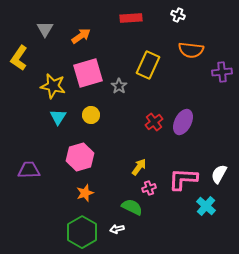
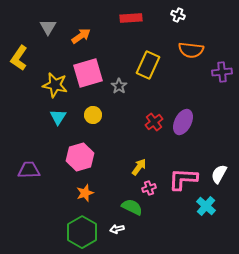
gray triangle: moved 3 px right, 2 px up
yellow star: moved 2 px right, 1 px up
yellow circle: moved 2 px right
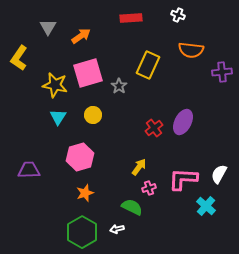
red cross: moved 6 px down
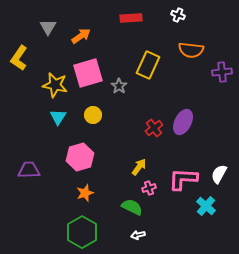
white arrow: moved 21 px right, 6 px down
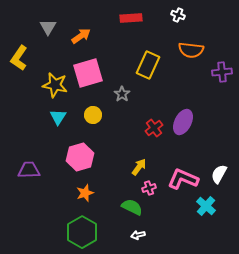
gray star: moved 3 px right, 8 px down
pink L-shape: rotated 20 degrees clockwise
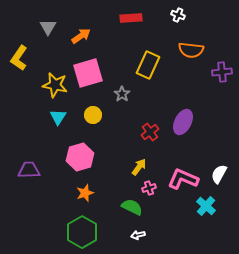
red cross: moved 4 px left, 4 px down
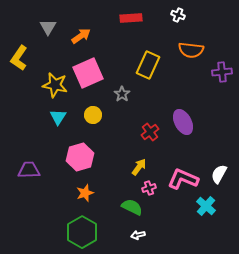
pink square: rotated 8 degrees counterclockwise
purple ellipse: rotated 55 degrees counterclockwise
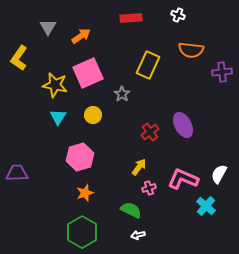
purple ellipse: moved 3 px down
purple trapezoid: moved 12 px left, 3 px down
green semicircle: moved 1 px left, 3 px down
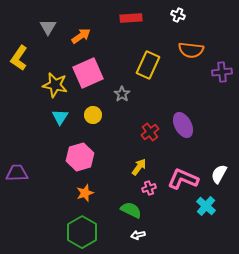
cyan triangle: moved 2 px right
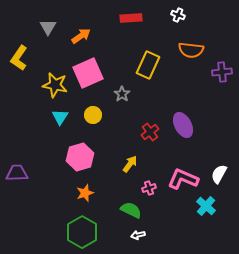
yellow arrow: moved 9 px left, 3 px up
